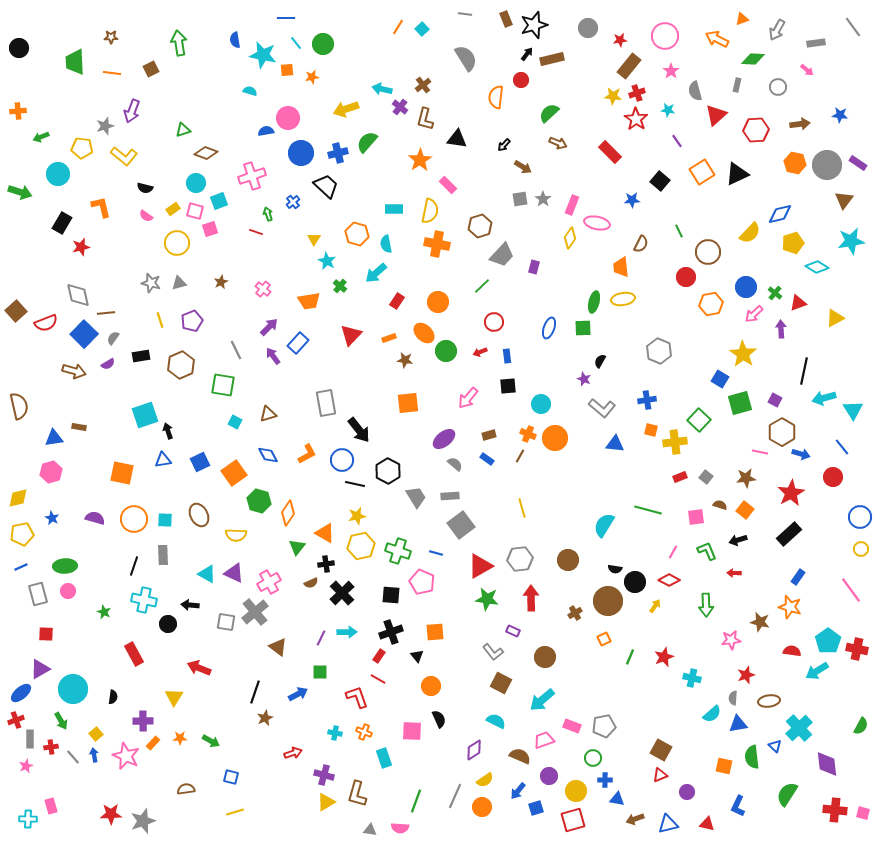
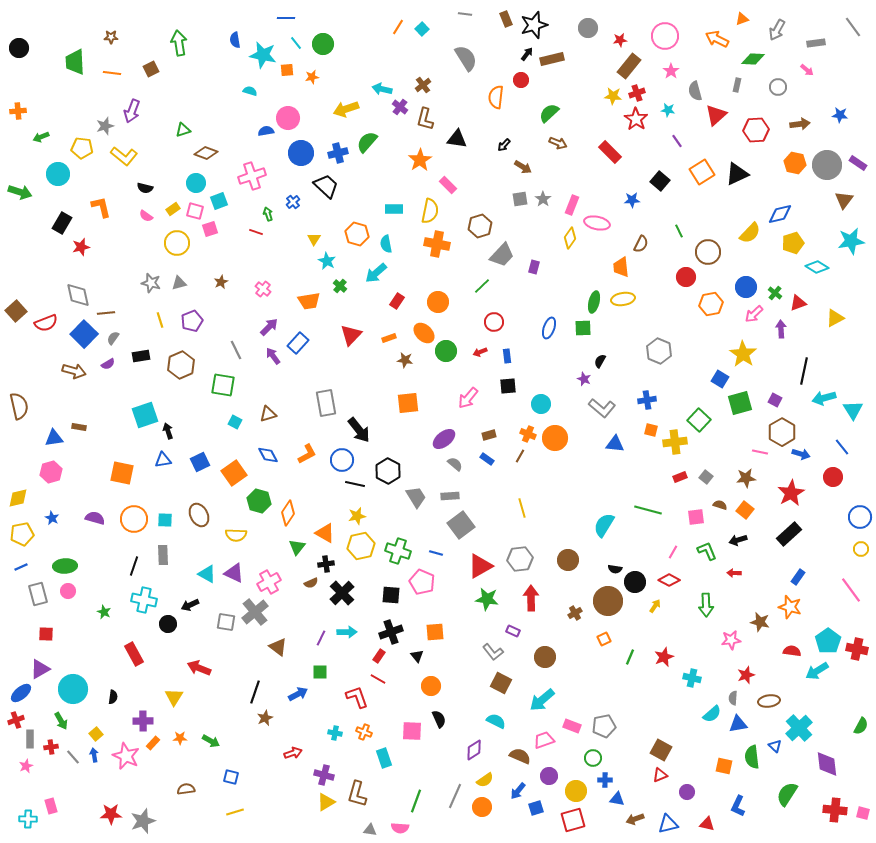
black arrow at (190, 605): rotated 30 degrees counterclockwise
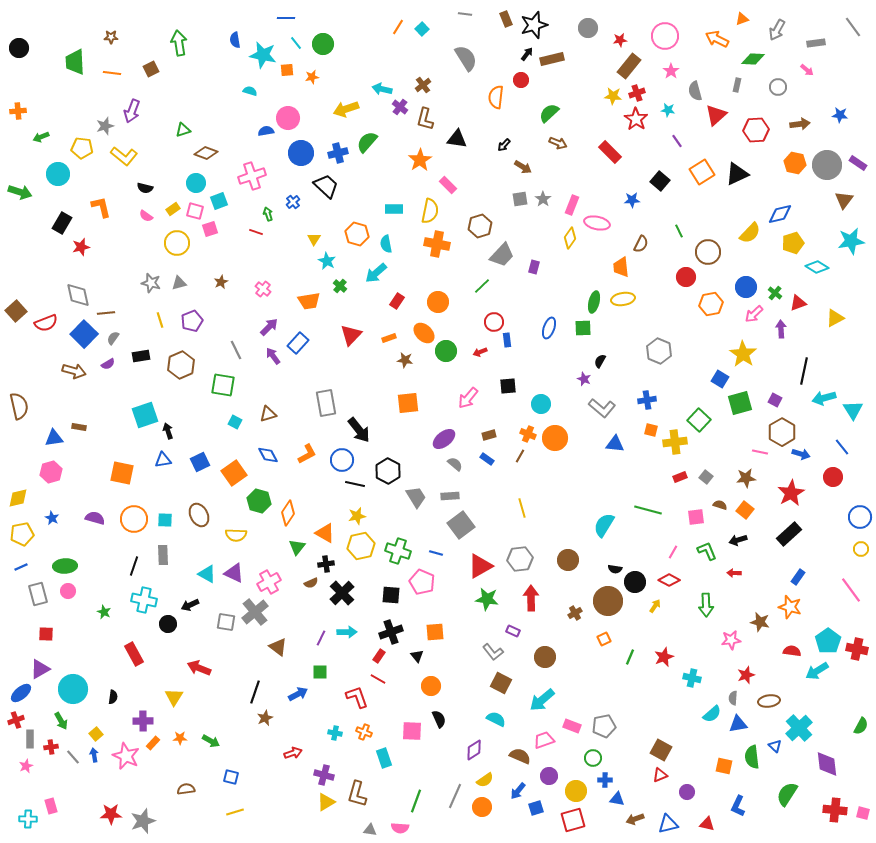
blue rectangle at (507, 356): moved 16 px up
cyan semicircle at (496, 721): moved 2 px up
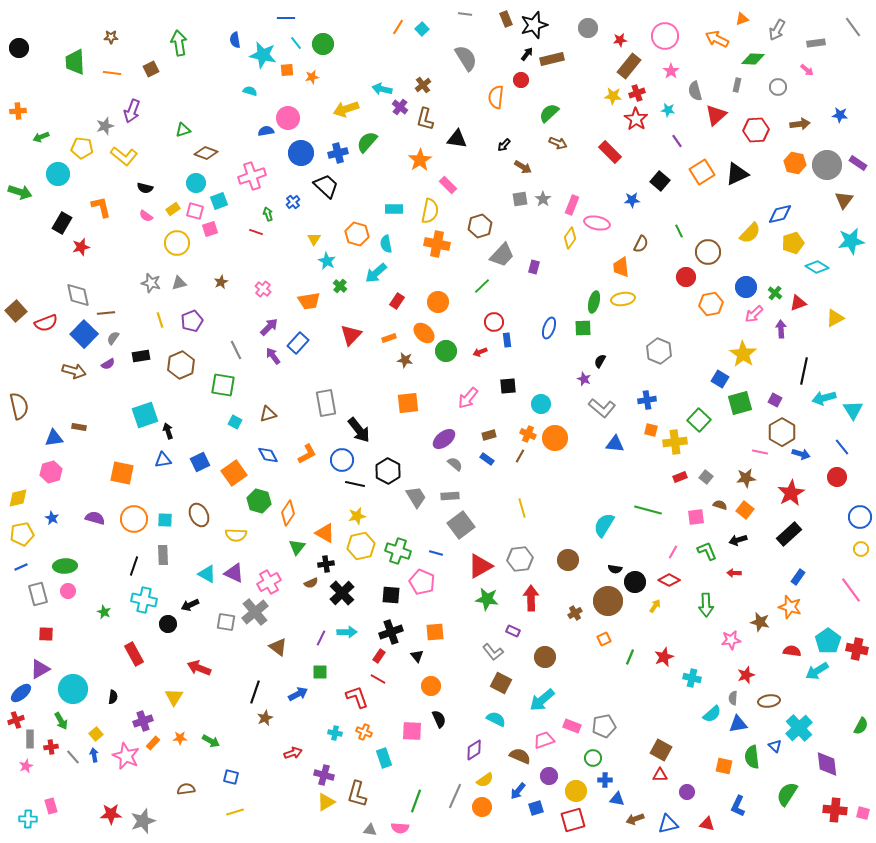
red circle at (833, 477): moved 4 px right
purple cross at (143, 721): rotated 18 degrees counterclockwise
red triangle at (660, 775): rotated 21 degrees clockwise
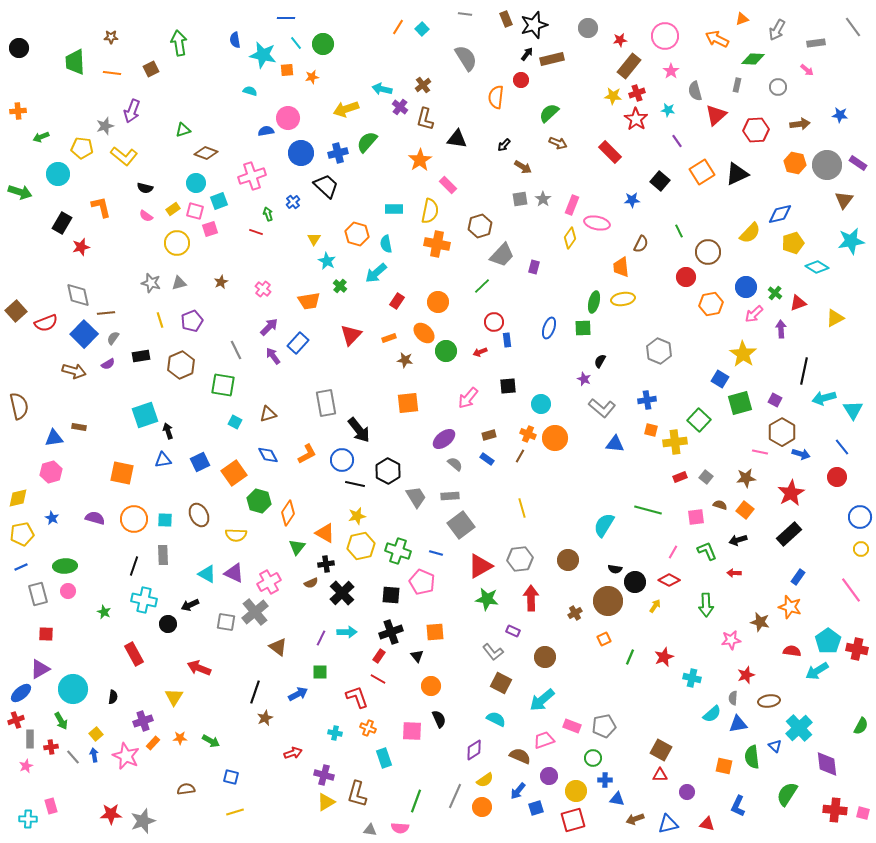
orange cross at (364, 732): moved 4 px right, 4 px up
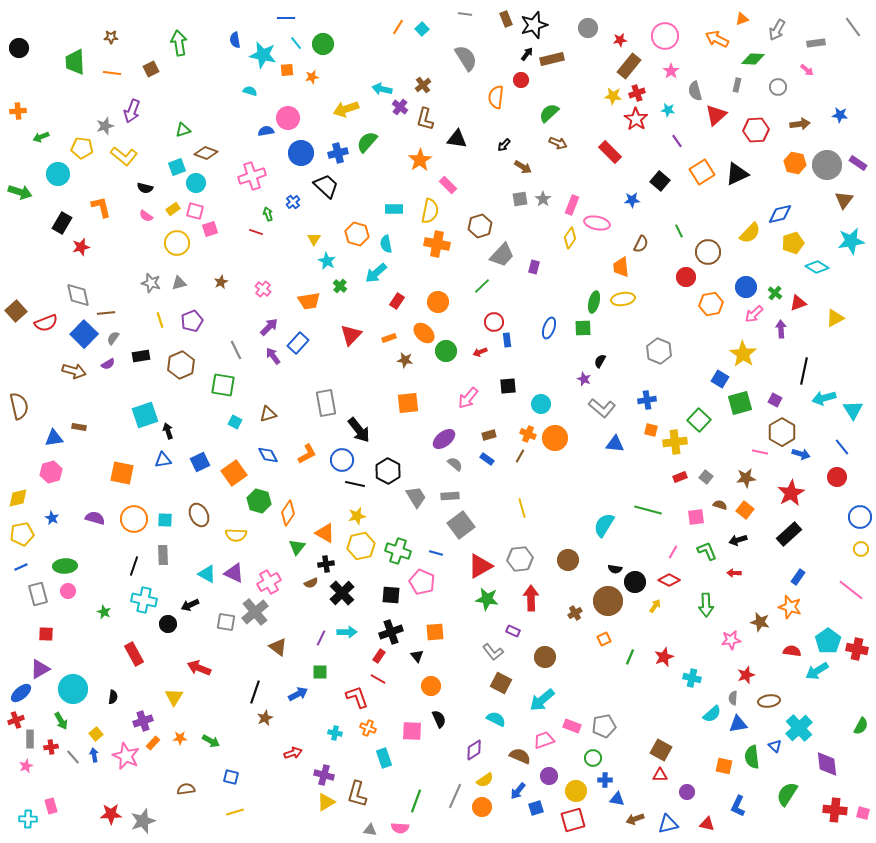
cyan square at (219, 201): moved 42 px left, 34 px up
pink line at (851, 590): rotated 16 degrees counterclockwise
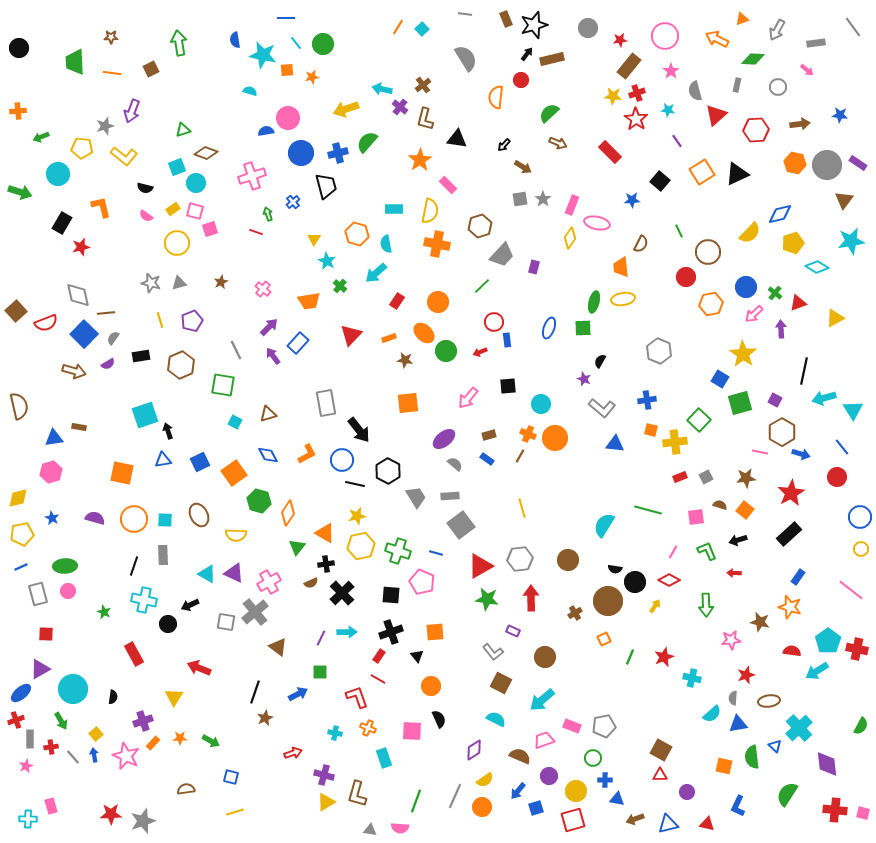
black trapezoid at (326, 186): rotated 32 degrees clockwise
gray square at (706, 477): rotated 24 degrees clockwise
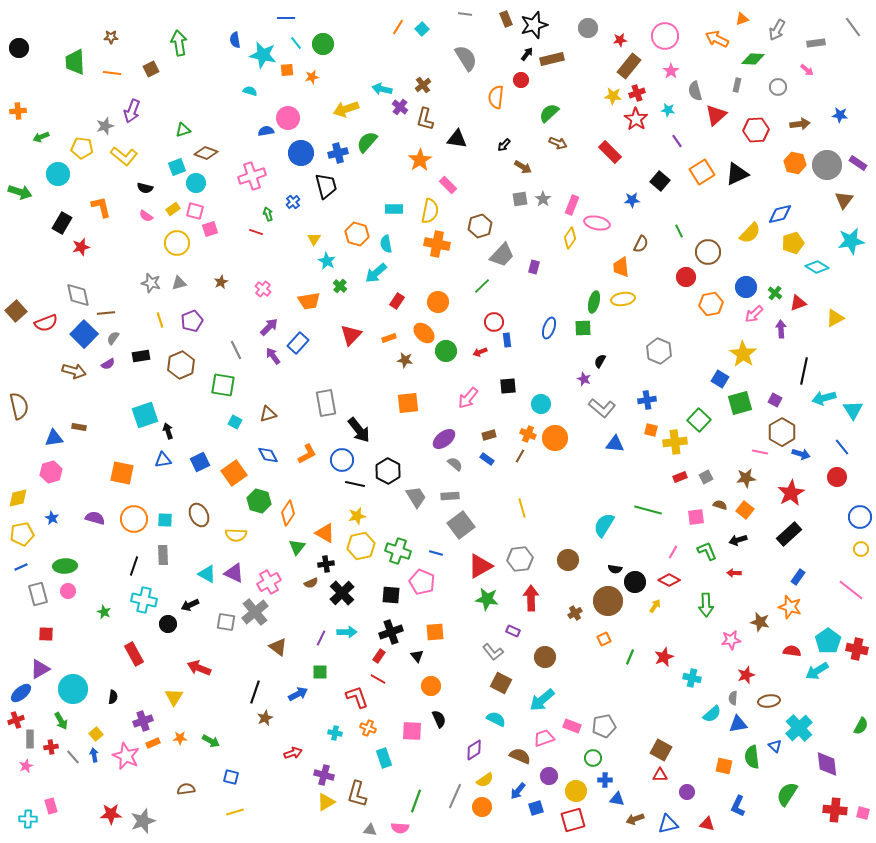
pink trapezoid at (544, 740): moved 2 px up
orange rectangle at (153, 743): rotated 24 degrees clockwise
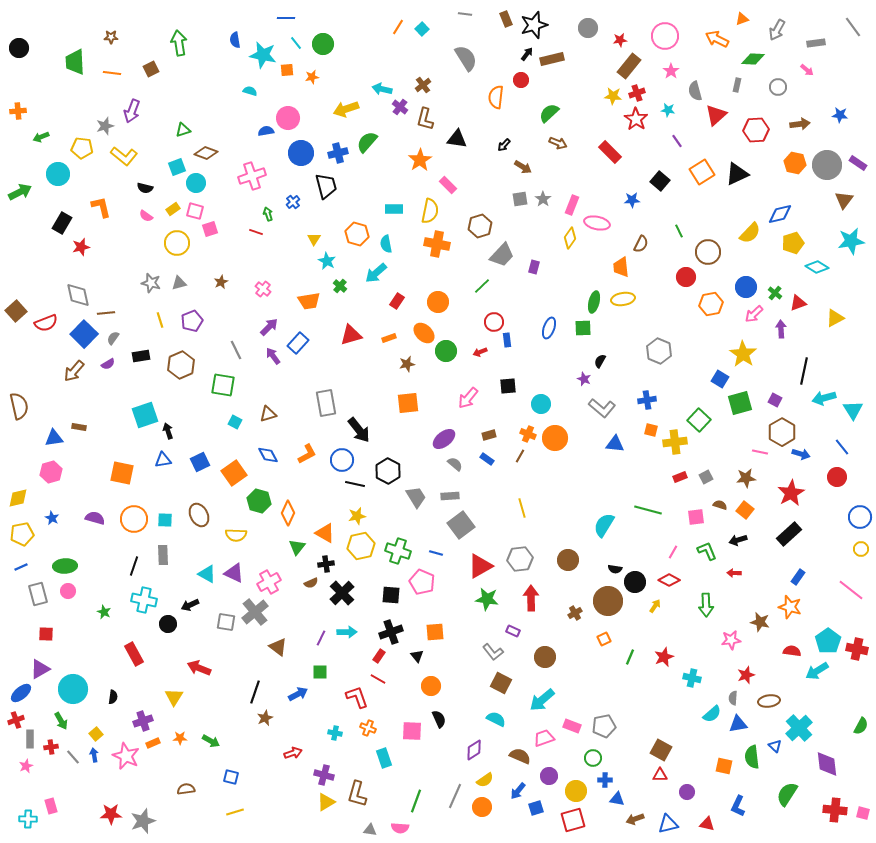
green arrow at (20, 192): rotated 45 degrees counterclockwise
red triangle at (351, 335): rotated 30 degrees clockwise
brown star at (405, 360): moved 2 px right, 4 px down; rotated 21 degrees counterclockwise
brown arrow at (74, 371): rotated 115 degrees clockwise
orange diamond at (288, 513): rotated 10 degrees counterclockwise
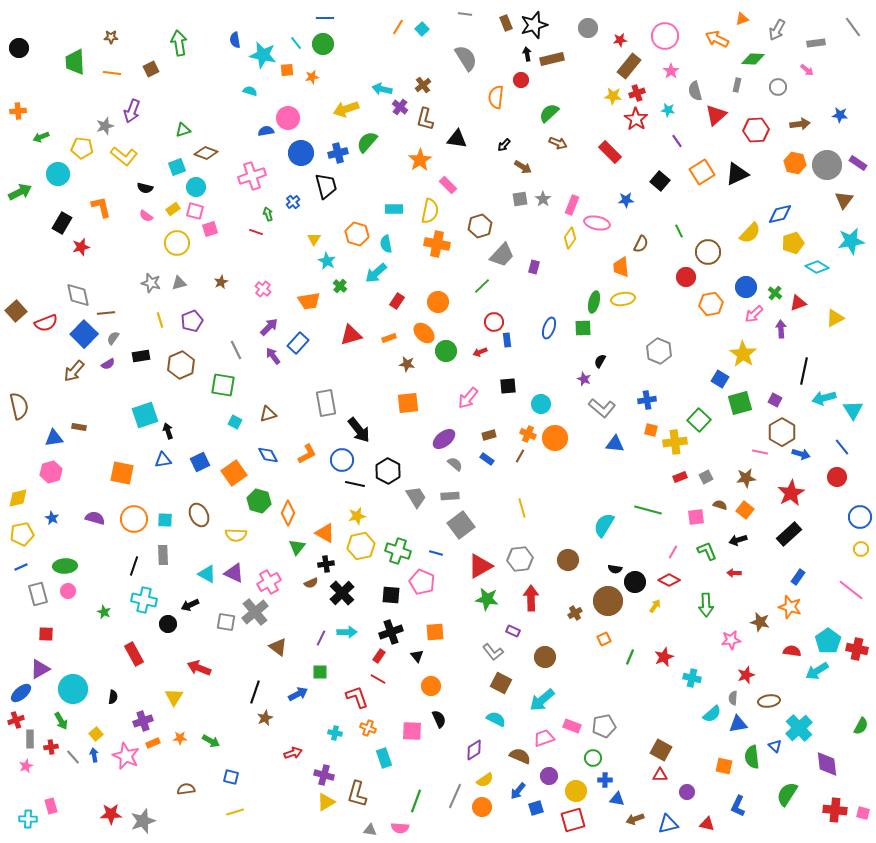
blue line at (286, 18): moved 39 px right
brown rectangle at (506, 19): moved 4 px down
black arrow at (527, 54): rotated 48 degrees counterclockwise
cyan circle at (196, 183): moved 4 px down
blue star at (632, 200): moved 6 px left
brown star at (407, 364): rotated 21 degrees clockwise
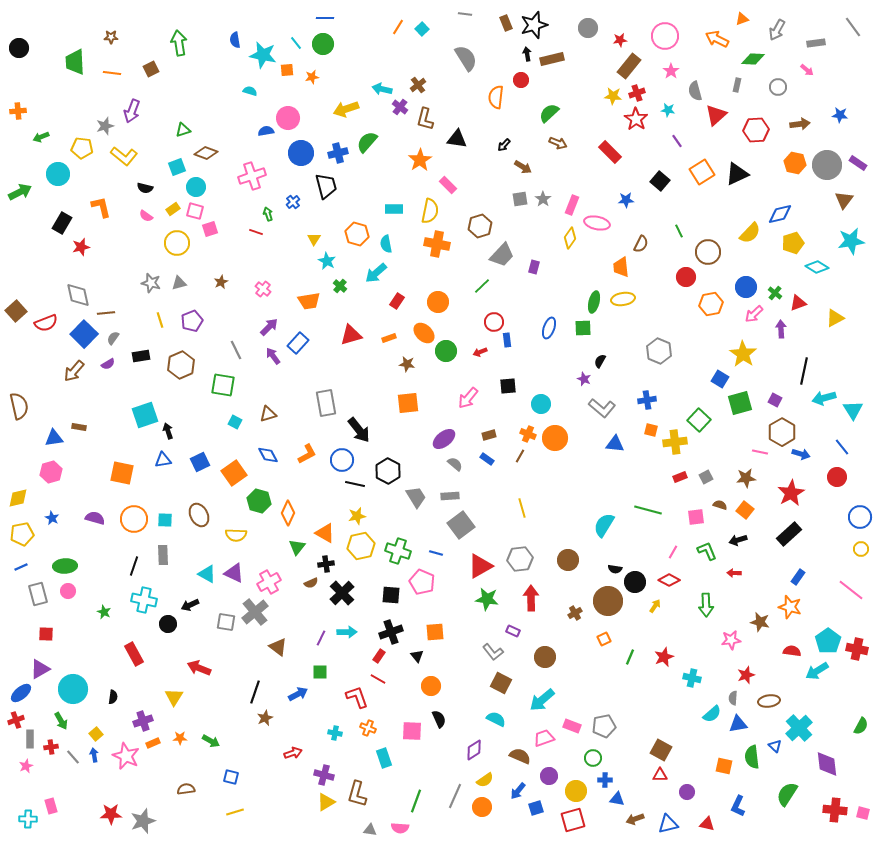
brown cross at (423, 85): moved 5 px left
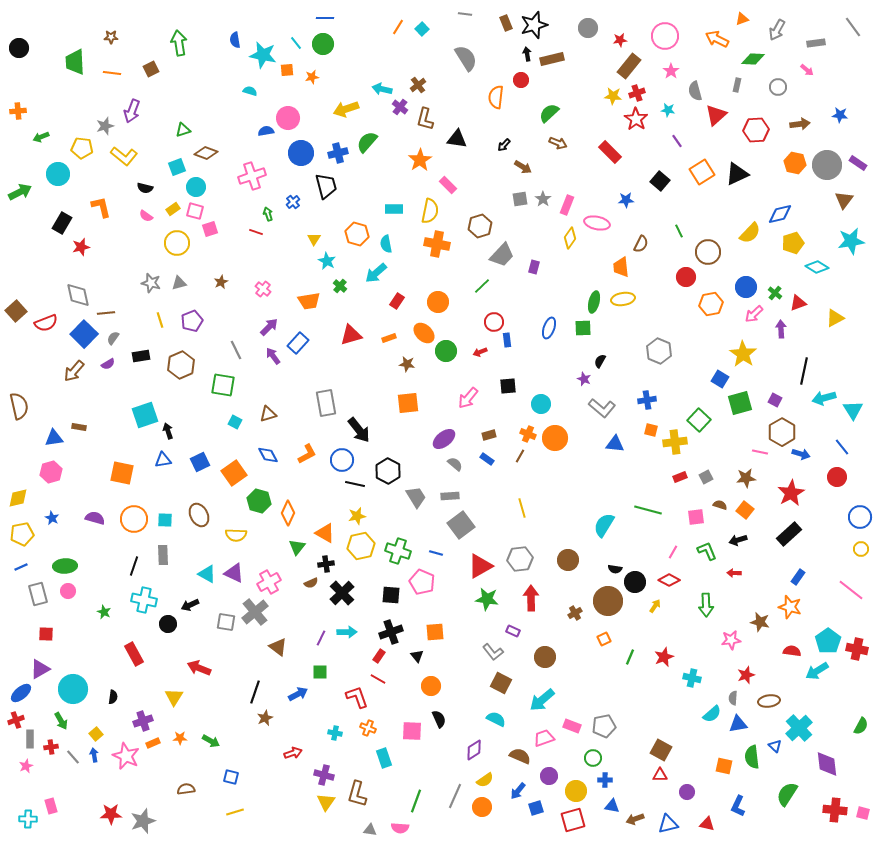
pink rectangle at (572, 205): moved 5 px left
blue triangle at (617, 799): moved 5 px left, 7 px down
yellow triangle at (326, 802): rotated 24 degrees counterclockwise
